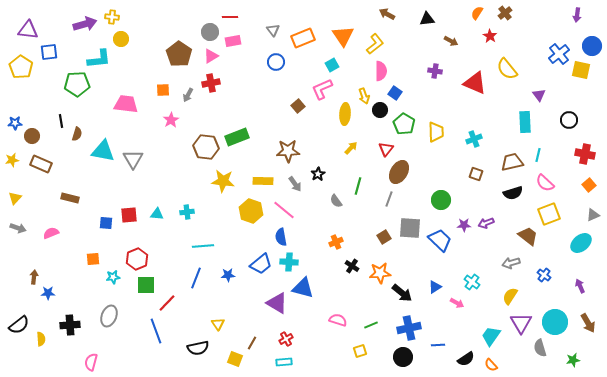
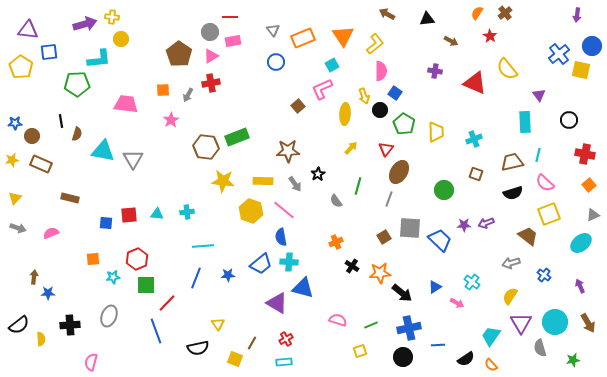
green circle at (441, 200): moved 3 px right, 10 px up
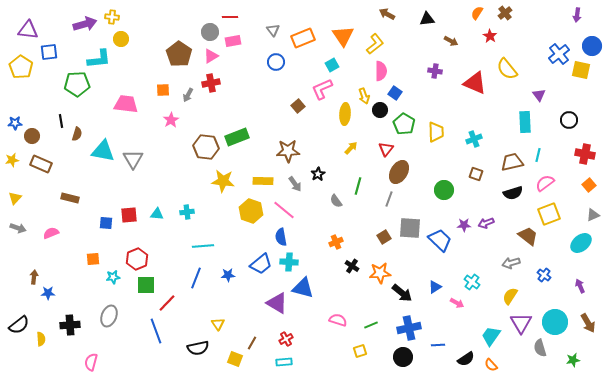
pink semicircle at (545, 183): rotated 102 degrees clockwise
